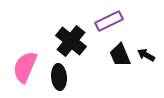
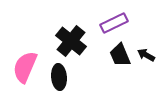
purple rectangle: moved 5 px right, 2 px down
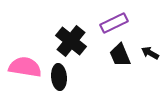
black arrow: moved 4 px right, 2 px up
pink semicircle: rotated 76 degrees clockwise
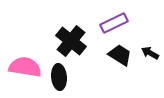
black trapezoid: rotated 145 degrees clockwise
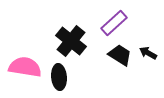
purple rectangle: rotated 16 degrees counterclockwise
black arrow: moved 2 px left
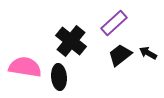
black trapezoid: rotated 70 degrees counterclockwise
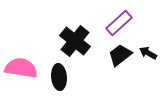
purple rectangle: moved 5 px right
black cross: moved 4 px right
pink semicircle: moved 4 px left, 1 px down
